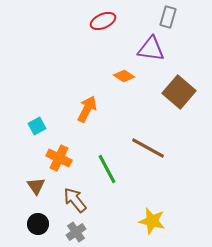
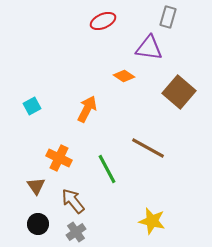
purple triangle: moved 2 px left, 1 px up
cyan square: moved 5 px left, 20 px up
brown arrow: moved 2 px left, 1 px down
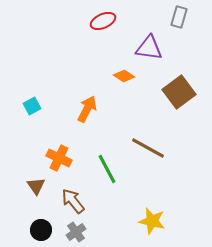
gray rectangle: moved 11 px right
brown square: rotated 12 degrees clockwise
black circle: moved 3 px right, 6 px down
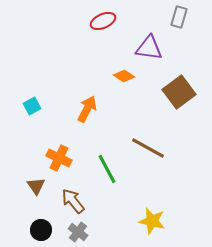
gray cross: moved 2 px right; rotated 18 degrees counterclockwise
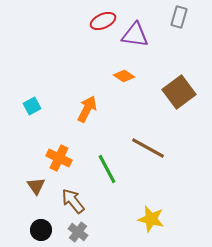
purple triangle: moved 14 px left, 13 px up
yellow star: moved 1 px left, 2 px up
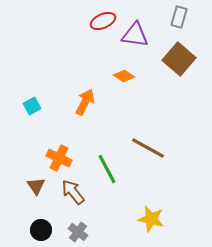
brown square: moved 33 px up; rotated 12 degrees counterclockwise
orange arrow: moved 2 px left, 7 px up
brown arrow: moved 9 px up
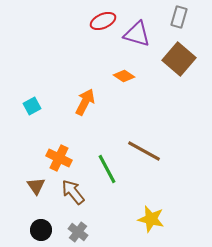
purple triangle: moved 2 px right, 1 px up; rotated 8 degrees clockwise
brown line: moved 4 px left, 3 px down
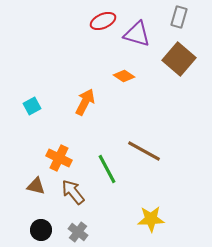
brown triangle: rotated 42 degrees counterclockwise
yellow star: rotated 16 degrees counterclockwise
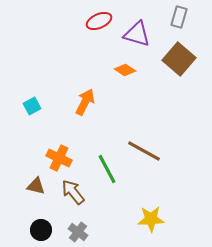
red ellipse: moved 4 px left
orange diamond: moved 1 px right, 6 px up
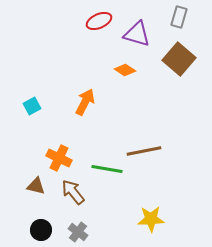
brown line: rotated 40 degrees counterclockwise
green line: rotated 52 degrees counterclockwise
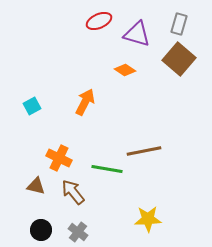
gray rectangle: moved 7 px down
yellow star: moved 3 px left
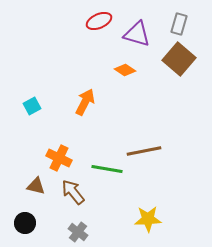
black circle: moved 16 px left, 7 px up
